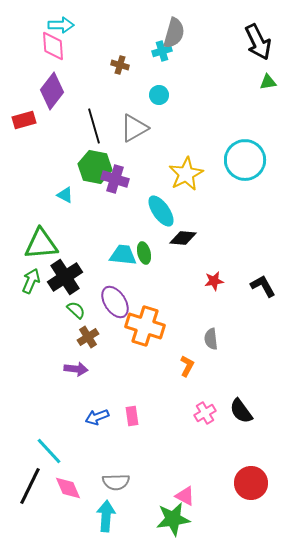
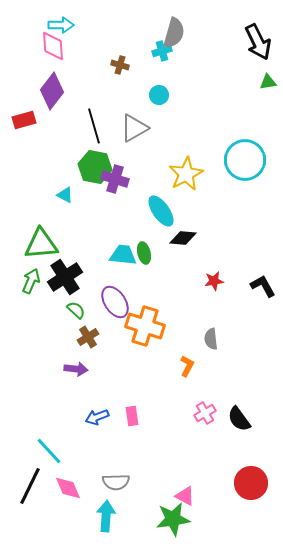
black semicircle at (241, 411): moved 2 px left, 8 px down
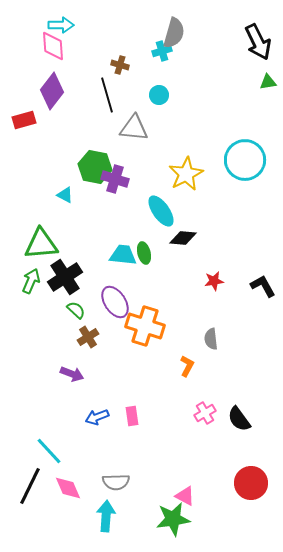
black line at (94, 126): moved 13 px right, 31 px up
gray triangle at (134, 128): rotated 36 degrees clockwise
purple arrow at (76, 369): moved 4 px left, 5 px down; rotated 15 degrees clockwise
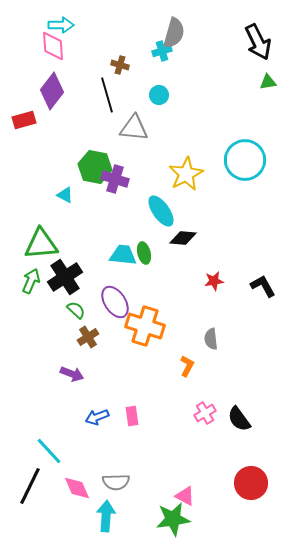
pink diamond at (68, 488): moved 9 px right
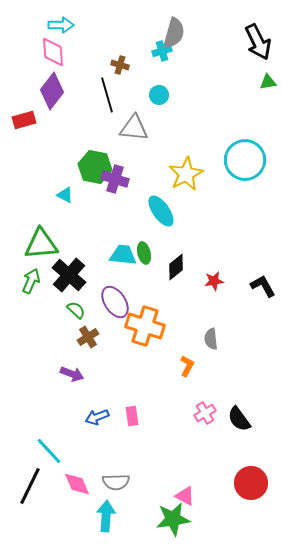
pink diamond at (53, 46): moved 6 px down
black diamond at (183, 238): moved 7 px left, 29 px down; rotated 44 degrees counterclockwise
black cross at (65, 277): moved 4 px right, 2 px up; rotated 16 degrees counterclockwise
pink diamond at (77, 488): moved 4 px up
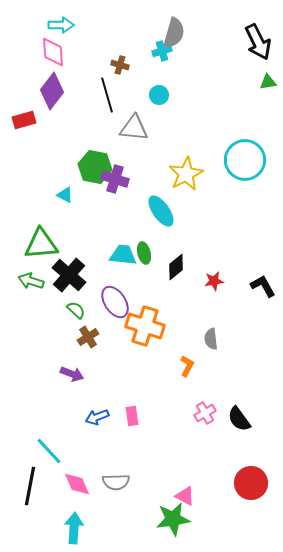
green arrow at (31, 281): rotated 95 degrees counterclockwise
black line at (30, 486): rotated 15 degrees counterclockwise
cyan arrow at (106, 516): moved 32 px left, 12 px down
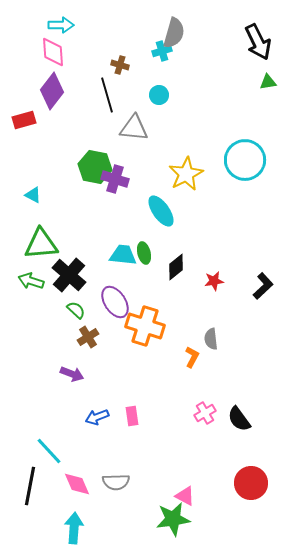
cyan triangle at (65, 195): moved 32 px left
black L-shape at (263, 286): rotated 76 degrees clockwise
orange L-shape at (187, 366): moved 5 px right, 9 px up
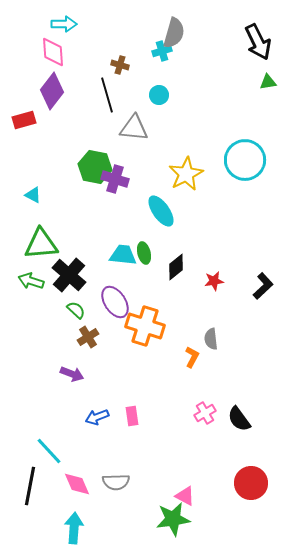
cyan arrow at (61, 25): moved 3 px right, 1 px up
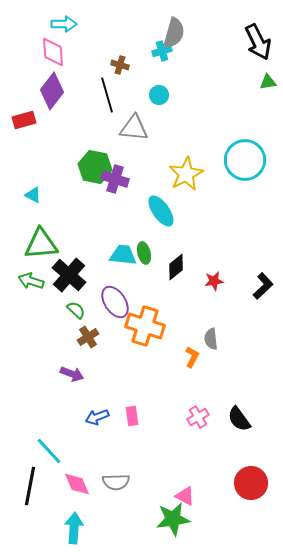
pink cross at (205, 413): moved 7 px left, 4 px down
